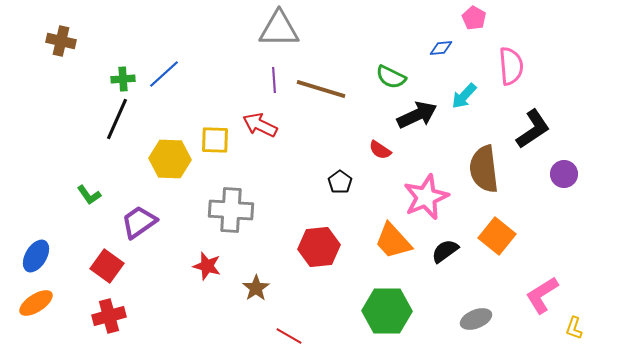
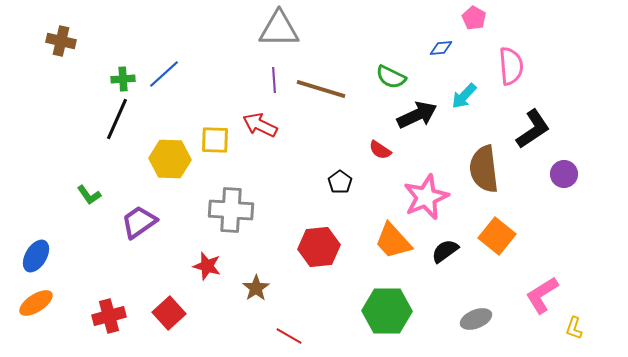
red square: moved 62 px right, 47 px down; rotated 12 degrees clockwise
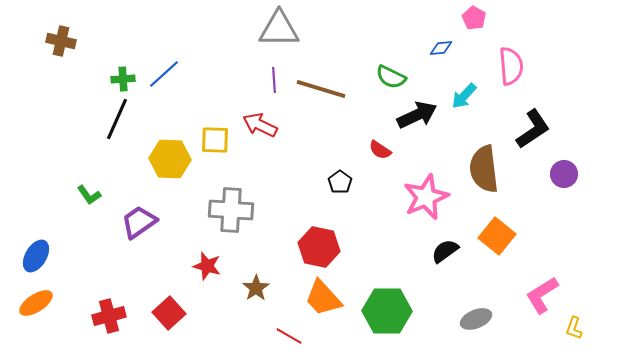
orange trapezoid: moved 70 px left, 57 px down
red hexagon: rotated 18 degrees clockwise
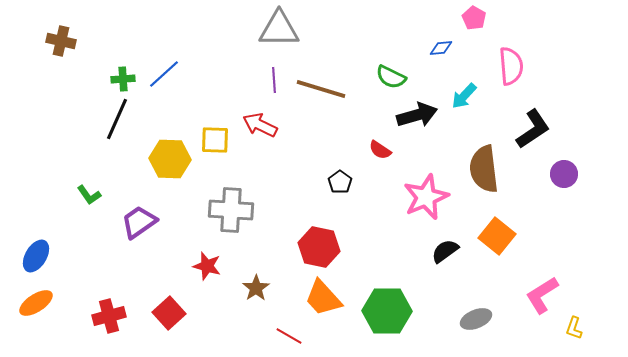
black arrow: rotated 9 degrees clockwise
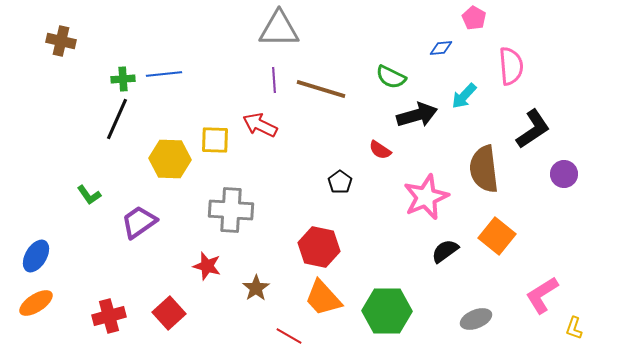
blue line: rotated 36 degrees clockwise
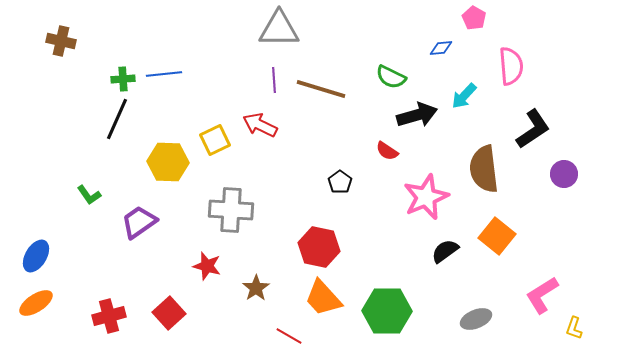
yellow square: rotated 28 degrees counterclockwise
red semicircle: moved 7 px right, 1 px down
yellow hexagon: moved 2 px left, 3 px down
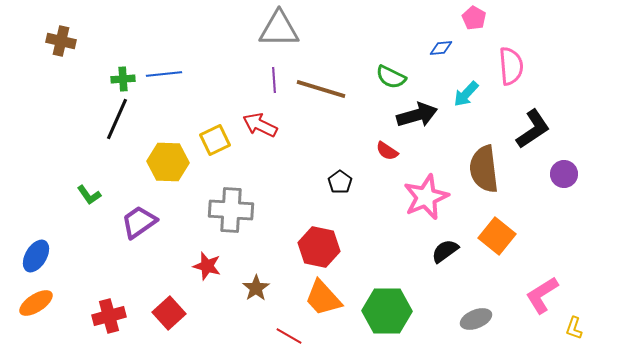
cyan arrow: moved 2 px right, 2 px up
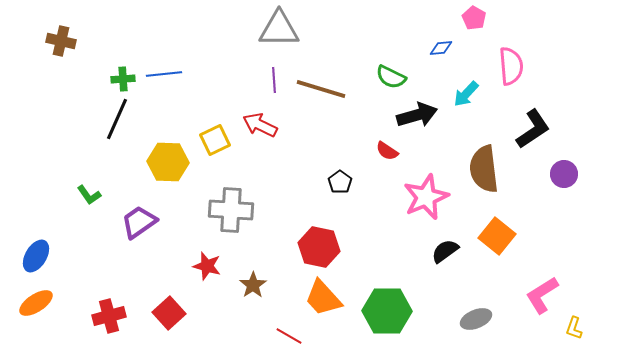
brown star: moved 3 px left, 3 px up
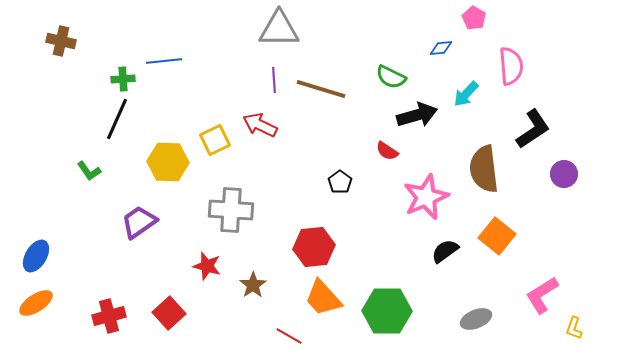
blue line: moved 13 px up
green L-shape: moved 24 px up
red hexagon: moved 5 px left; rotated 18 degrees counterclockwise
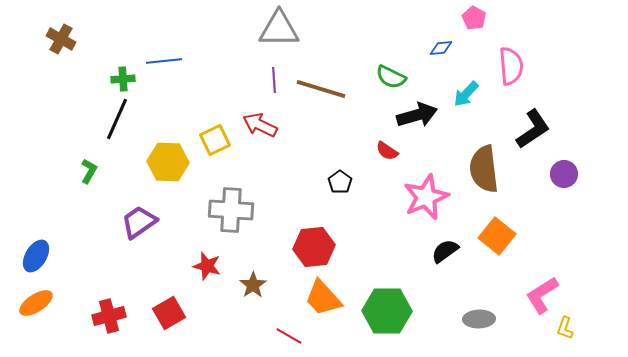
brown cross: moved 2 px up; rotated 16 degrees clockwise
green L-shape: rotated 115 degrees counterclockwise
red square: rotated 12 degrees clockwise
gray ellipse: moved 3 px right; rotated 20 degrees clockwise
yellow L-shape: moved 9 px left
